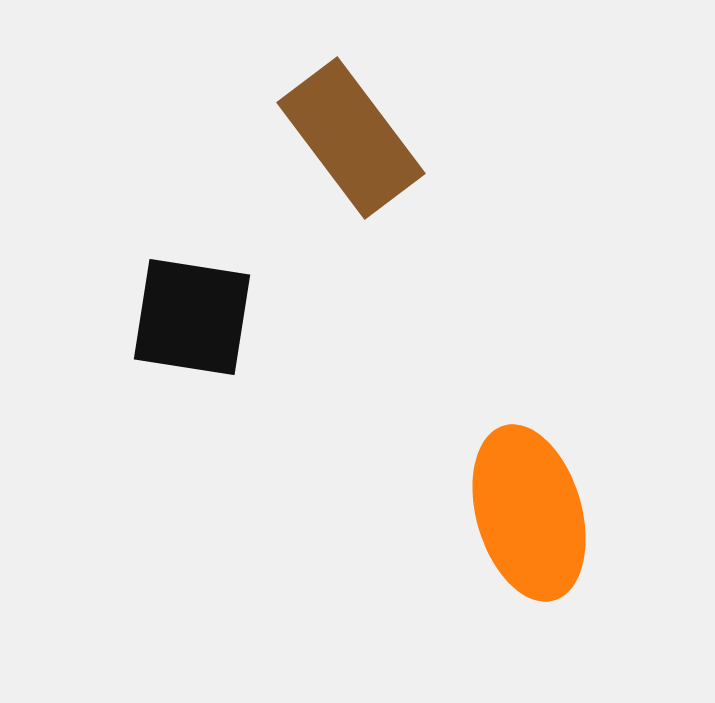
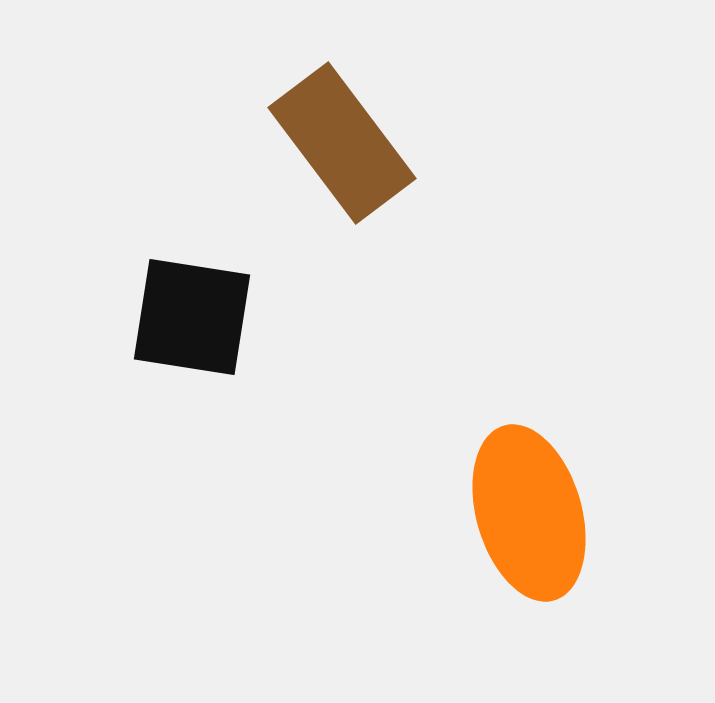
brown rectangle: moved 9 px left, 5 px down
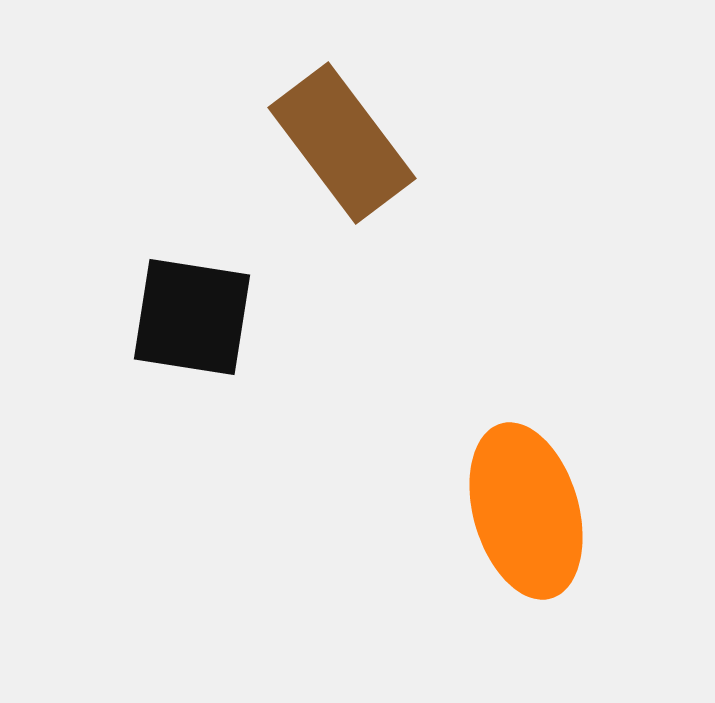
orange ellipse: moved 3 px left, 2 px up
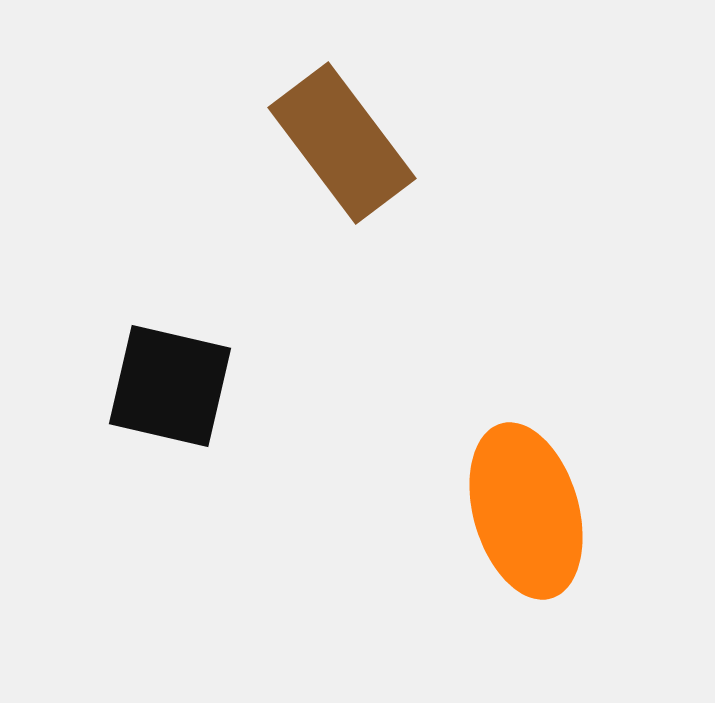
black square: moved 22 px left, 69 px down; rotated 4 degrees clockwise
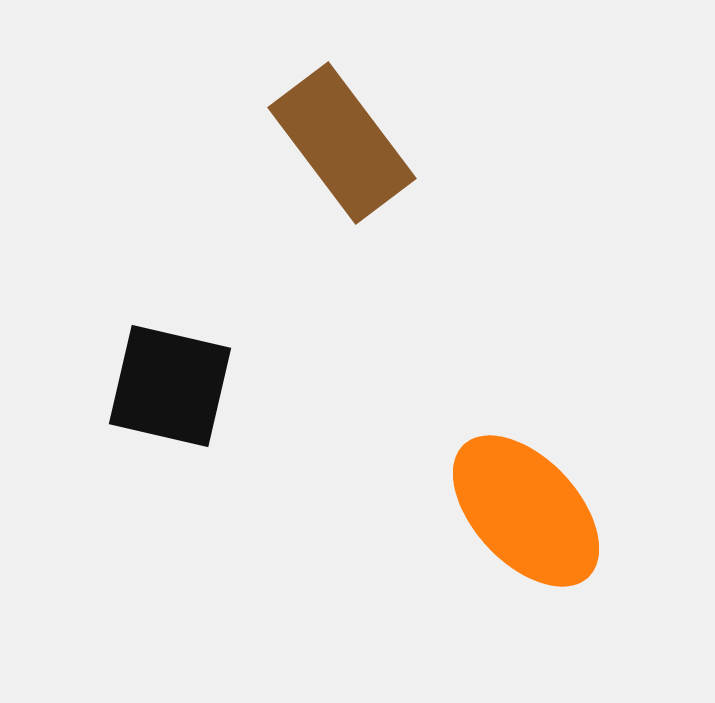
orange ellipse: rotated 27 degrees counterclockwise
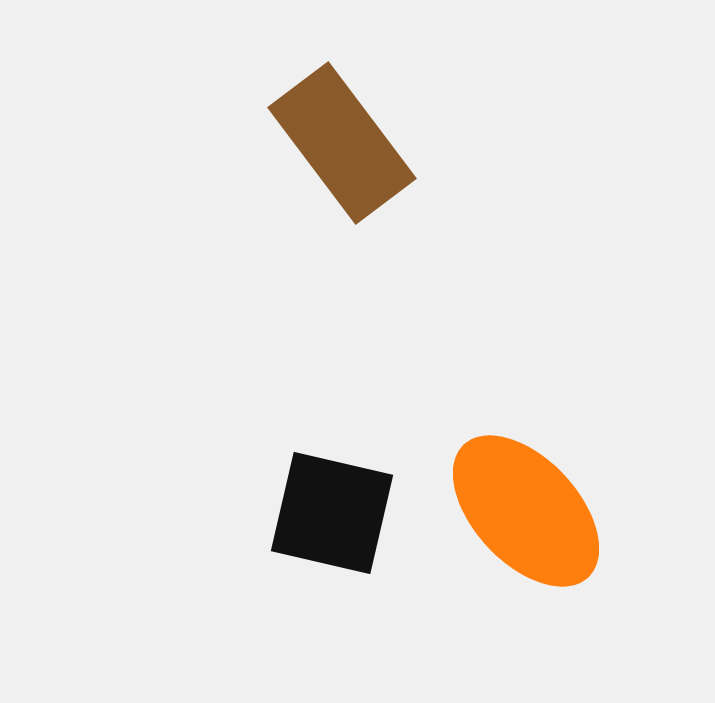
black square: moved 162 px right, 127 px down
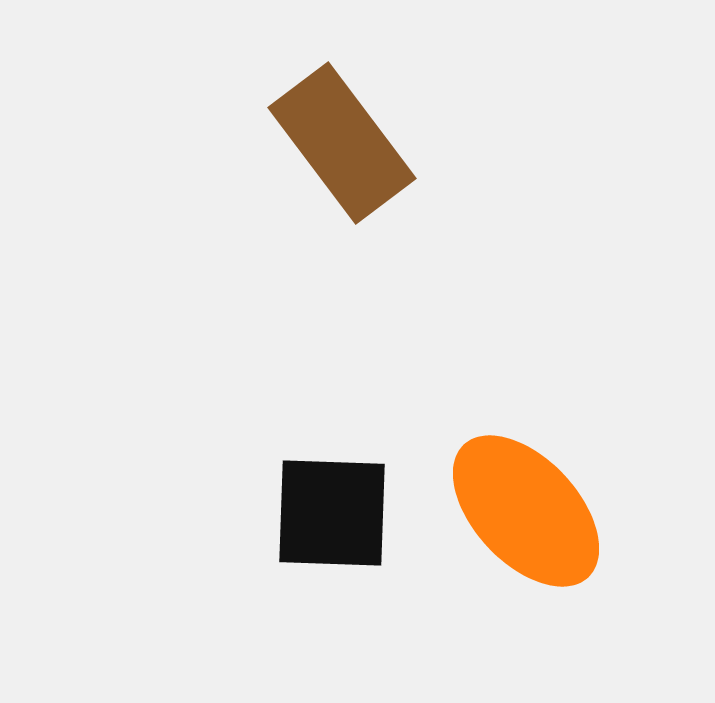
black square: rotated 11 degrees counterclockwise
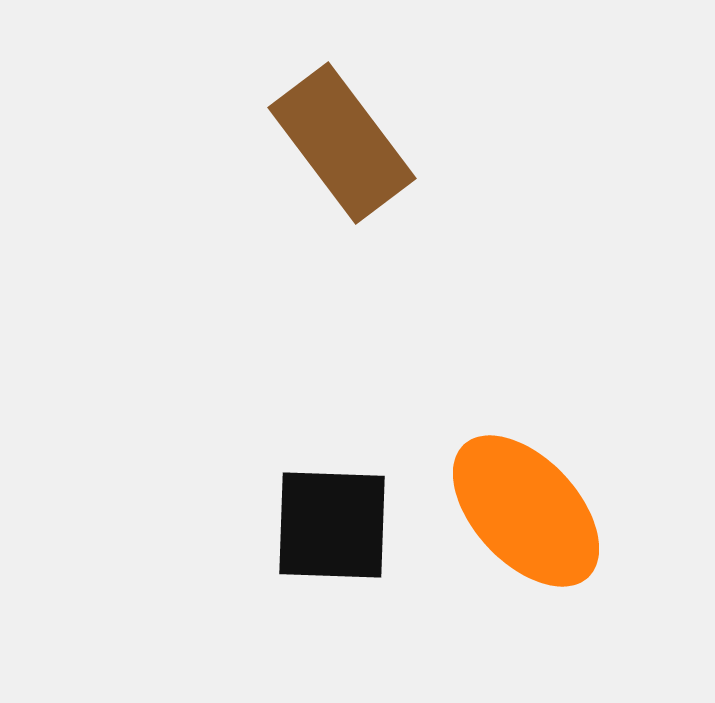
black square: moved 12 px down
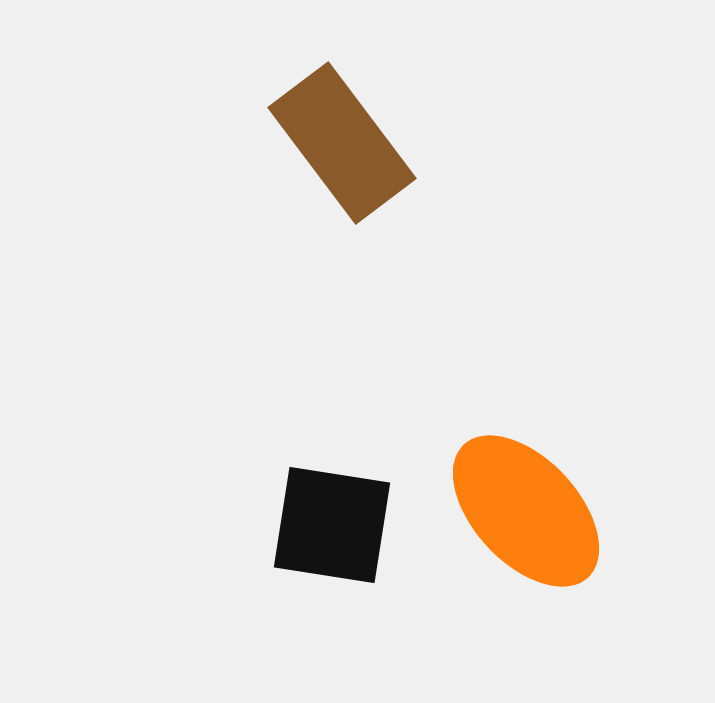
black square: rotated 7 degrees clockwise
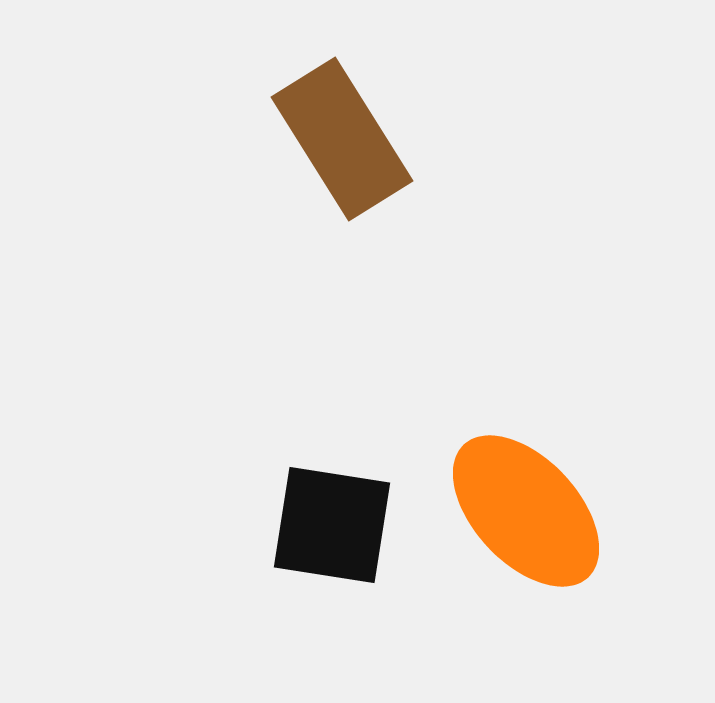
brown rectangle: moved 4 px up; rotated 5 degrees clockwise
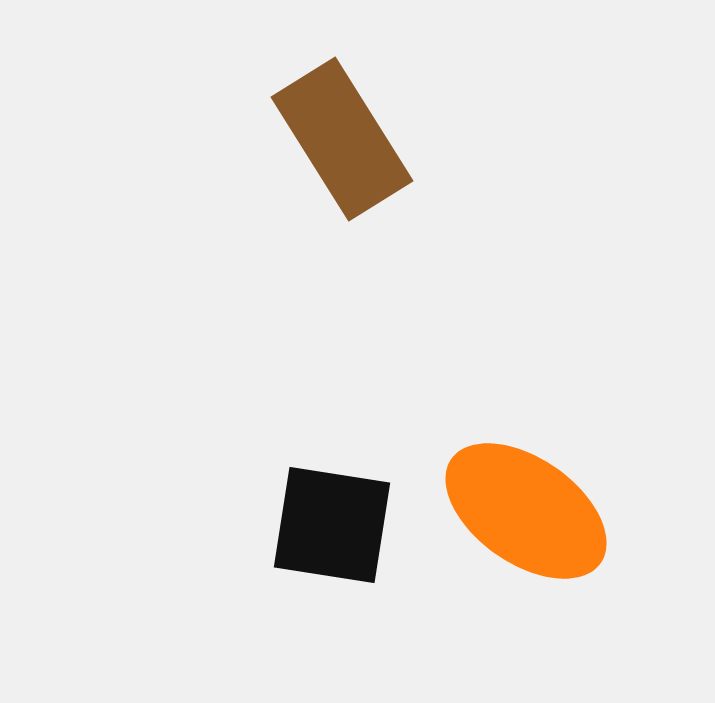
orange ellipse: rotated 12 degrees counterclockwise
